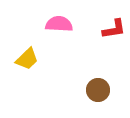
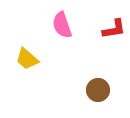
pink semicircle: moved 3 px right, 1 px down; rotated 112 degrees counterclockwise
yellow trapezoid: rotated 85 degrees clockwise
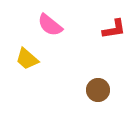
pink semicircle: moved 12 px left; rotated 32 degrees counterclockwise
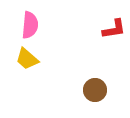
pink semicircle: moved 20 px left; rotated 124 degrees counterclockwise
brown circle: moved 3 px left
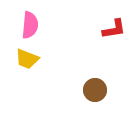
yellow trapezoid: rotated 20 degrees counterclockwise
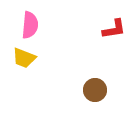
yellow trapezoid: moved 3 px left, 1 px up
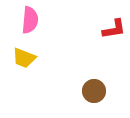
pink semicircle: moved 5 px up
brown circle: moved 1 px left, 1 px down
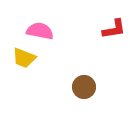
pink semicircle: moved 10 px right, 11 px down; rotated 84 degrees counterclockwise
brown circle: moved 10 px left, 4 px up
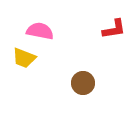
brown circle: moved 1 px left, 4 px up
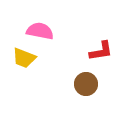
red L-shape: moved 13 px left, 22 px down
brown circle: moved 3 px right, 1 px down
